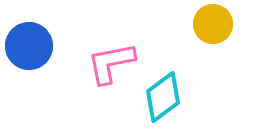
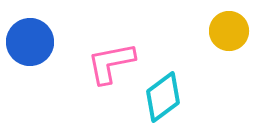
yellow circle: moved 16 px right, 7 px down
blue circle: moved 1 px right, 4 px up
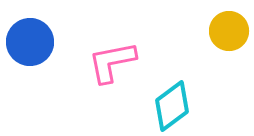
pink L-shape: moved 1 px right, 1 px up
cyan diamond: moved 9 px right, 9 px down
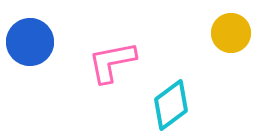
yellow circle: moved 2 px right, 2 px down
cyan diamond: moved 1 px left, 1 px up
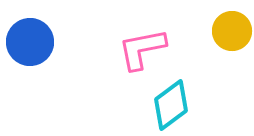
yellow circle: moved 1 px right, 2 px up
pink L-shape: moved 30 px right, 13 px up
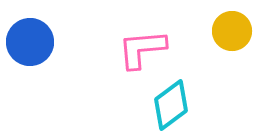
pink L-shape: rotated 6 degrees clockwise
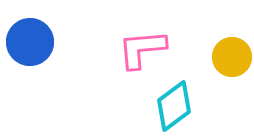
yellow circle: moved 26 px down
cyan diamond: moved 3 px right, 1 px down
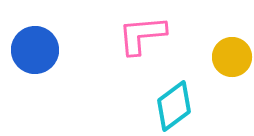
blue circle: moved 5 px right, 8 px down
pink L-shape: moved 14 px up
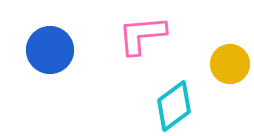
blue circle: moved 15 px right
yellow circle: moved 2 px left, 7 px down
